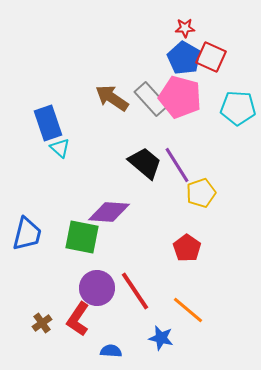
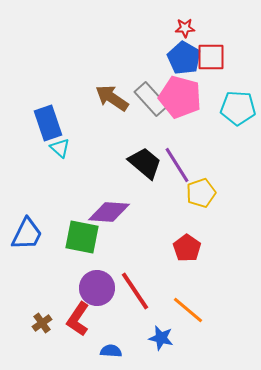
red square: rotated 24 degrees counterclockwise
blue trapezoid: rotated 12 degrees clockwise
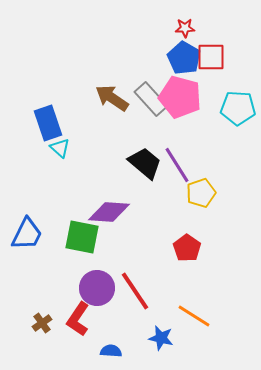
orange line: moved 6 px right, 6 px down; rotated 8 degrees counterclockwise
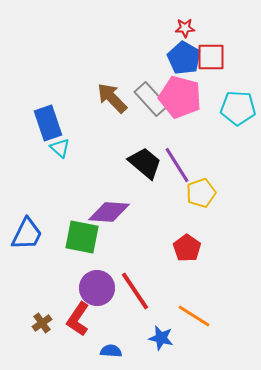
brown arrow: rotated 12 degrees clockwise
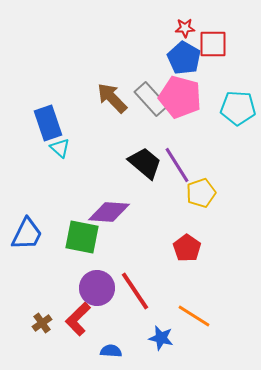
red square: moved 2 px right, 13 px up
red L-shape: rotated 12 degrees clockwise
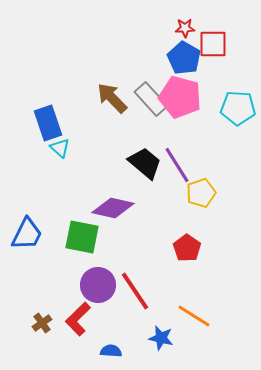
purple diamond: moved 4 px right, 4 px up; rotated 9 degrees clockwise
purple circle: moved 1 px right, 3 px up
